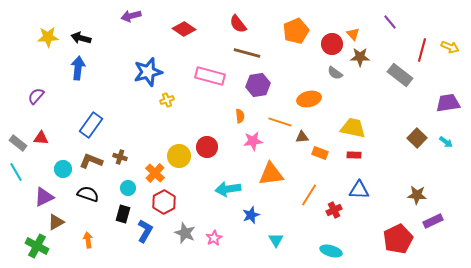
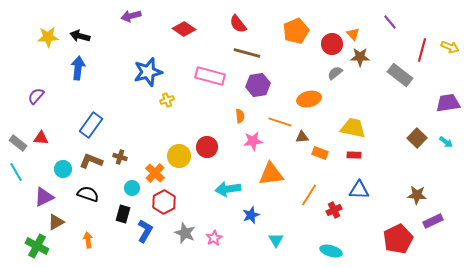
black arrow at (81, 38): moved 1 px left, 2 px up
gray semicircle at (335, 73): rotated 105 degrees clockwise
cyan circle at (128, 188): moved 4 px right
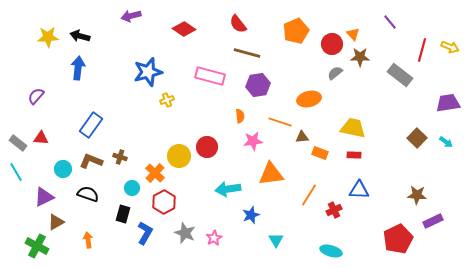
blue L-shape at (145, 231): moved 2 px down
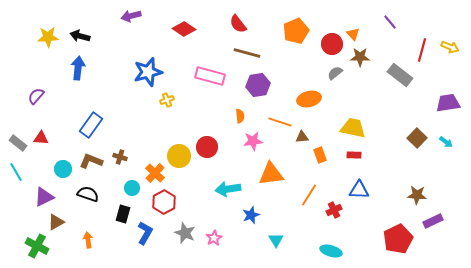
orange rectangle at (320, 153): moved 2 px down; rotated 49 degrees clockwise
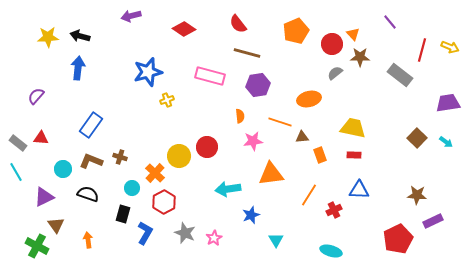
brown triangle at (56, 222): moved 3 px down; rotated 36 degrees counterclockwise
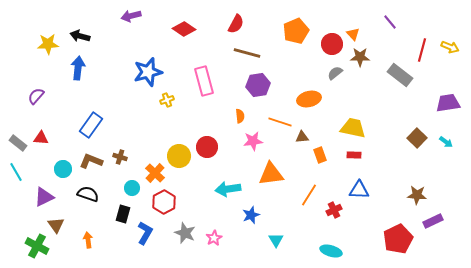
red semicircle at (238, 24): moved 2 px left; rotated 114 degrees counterclockwise
yellow star at (48, 37): moved 7 px down
pink rectangle at (210, 76): moved 6 px left, 5 px down; rotated 60 degrees clockwise
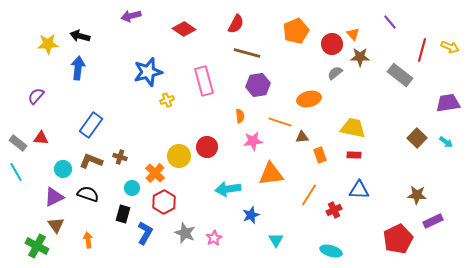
purple triangle at (44, 197): moved 10 px right
